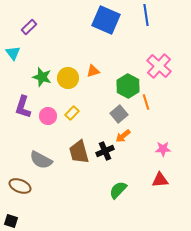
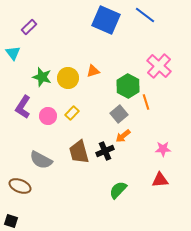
blue line: moved 1 px left; rotated 45 degrees counterclockwise
purple L-shape: rotated 15 degrees clockwise
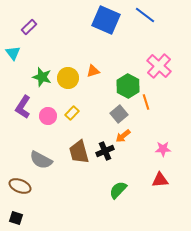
black square: moved 5 px right, 3 px up
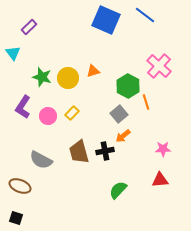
black cross: rotated 12 degrees clockwise
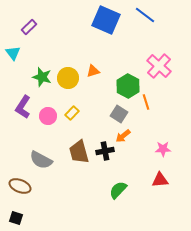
gray square: rotated 18 degrees counterclockwise
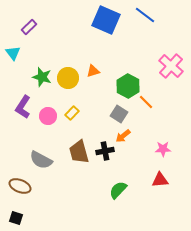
pink cross: moved 12 px right
orange line: rotated 28 degrees counterclockwise
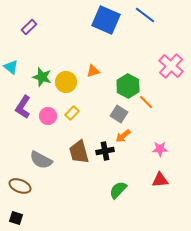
cyan triangle: moved 2 px left, 14 px down; rotated 14 degrees counterclockwise
yellow circle: moved 2 px left, 4 px down
pink star: moved 3 px left
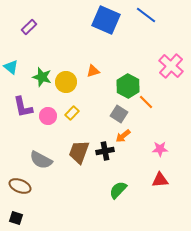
blue line: moved 1 px right
purple L-shape: rotated 45 degrees counterclockwise
brown trapezoid: rotated 35 degrees clockwise
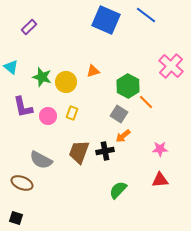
yellow rectangle: rotated 24 degrees counterclockwise
brown ellipse: moved 2 px right, 3 px up
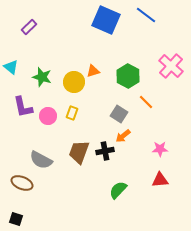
yellow circle: moved 8 px right
green hexagon: moved 10 px up
black square: moved 1 px down
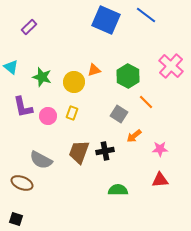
orange triangle: moved 1 px right, 1 px up
orange arrow: moved 11 px right
green semicircle: rotated 48 degrees clockwise
